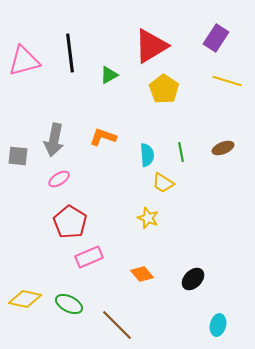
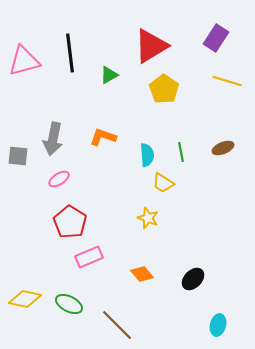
gray arrow: moved 1 px left, 1 px up
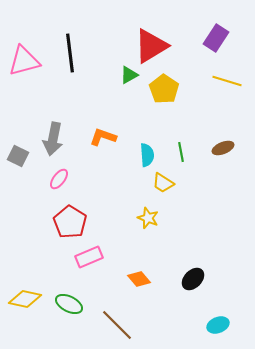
green triangle: moved 20 px right
gray square: rotated 20 degrees clockwise
pink ellipse: rotated 20 degrees counterclockwise
orange diamond: moved 3 px left, 5 px down
cyan ellipse: rotated 55 degrees clockwise
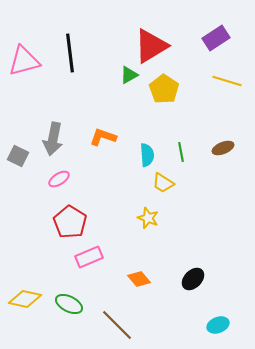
purple rectangle: rotated 24 degrees clockwise
pink ellipse: rotated 20 degrees clockwise
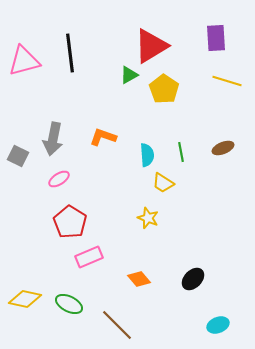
purple rectangle: rotated 60 degrees counterclockwise
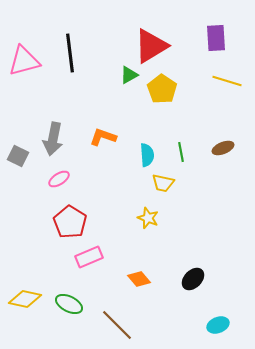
yellow pentagon: moved 2 px left
yellow trapezoid: rotated 20 degrees counterclockwise
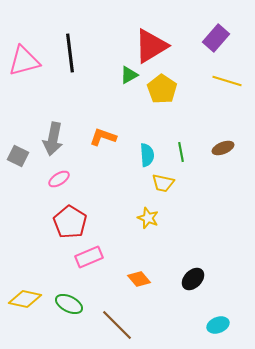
purple rectangle: rotated 44 degrees clockwise
